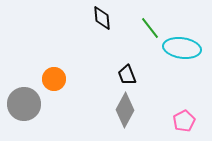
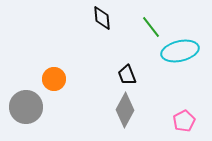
green line: moved 1 px right, 1 px up
cyan ellipse: moved 2 px left, 3 px down; rotated 21 degrees counterclockwise
gray circle: moved 2 px right, 3 px down
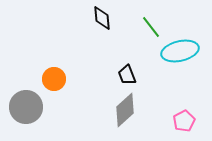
gray diamond: rotated 20 degrees clockwise
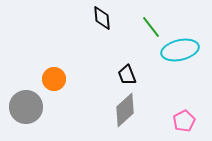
cyan ellipse: moved 1 px up
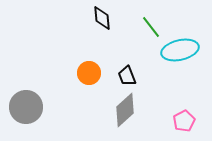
black trapezoid: moved 1 px down
orange circle: moved 35 px right, 6 px up
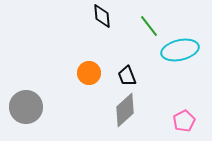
black diamond: moved 2 px up
green line: moved 2 px left, 1 px up
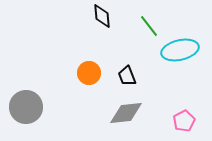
gray diamond: moved 1 px right, 3 px down; rotated 36 degrees clockwise
